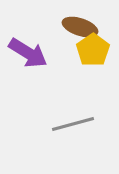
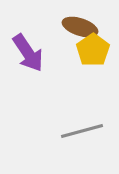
purple arrow: rotated 24 degrees clockwise
gray line: moved 9 px right, 7 px down
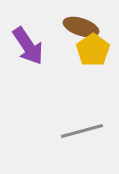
brown ellipse: moved 1 px right
purple arrow: moved 7 px up
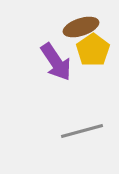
brown ellipse: rotated 36 degrees counterclockwise
purple arrow: moved 28 px right, 16 px down
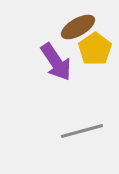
brown ellipse: moved 3 px left; rotated 12 degrees counterclockwise
yellow pentagon: moved 2 px right, 1 px up
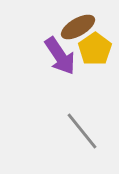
purple arrow: moved 4 px right, 6 px up
gray line: rotated 66 degrees clockwise
